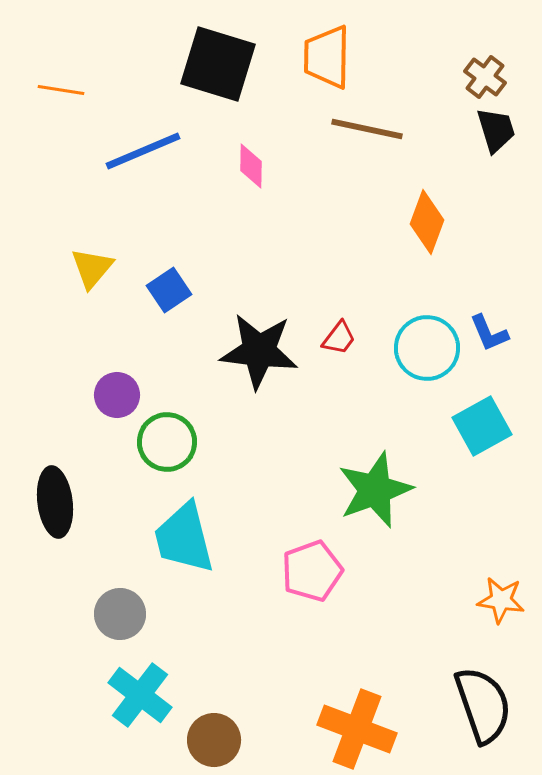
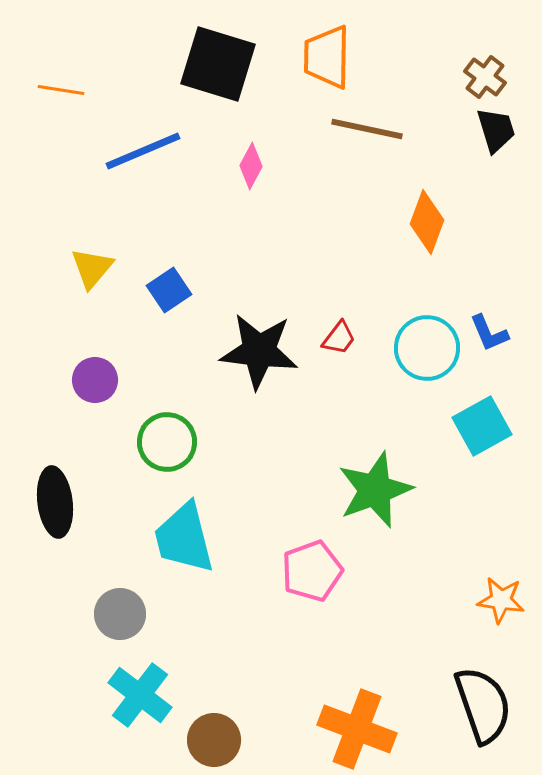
pink diamond: rotated 27 degrees clockwise
purple circle: moved 22 px left, 15 px up
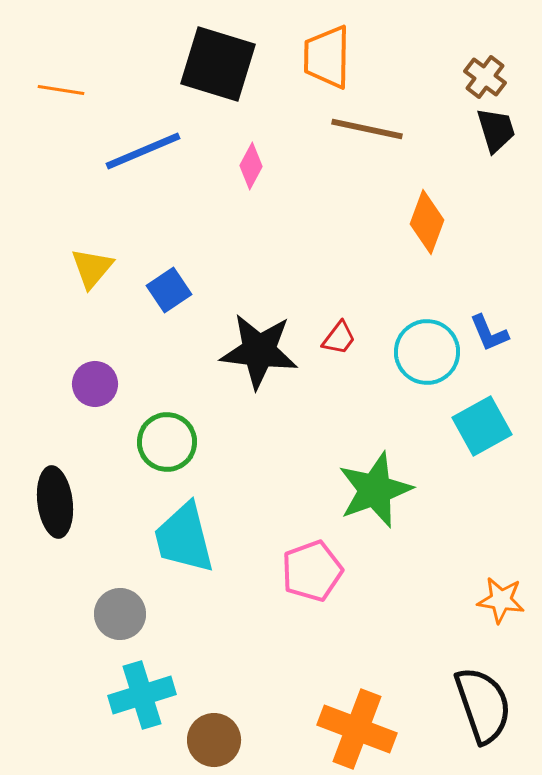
cyan circle: moved 4 px down
purple circle: moved 4 px down
cyan cross: moved 2 px right; rotated 36 degrees clockwise
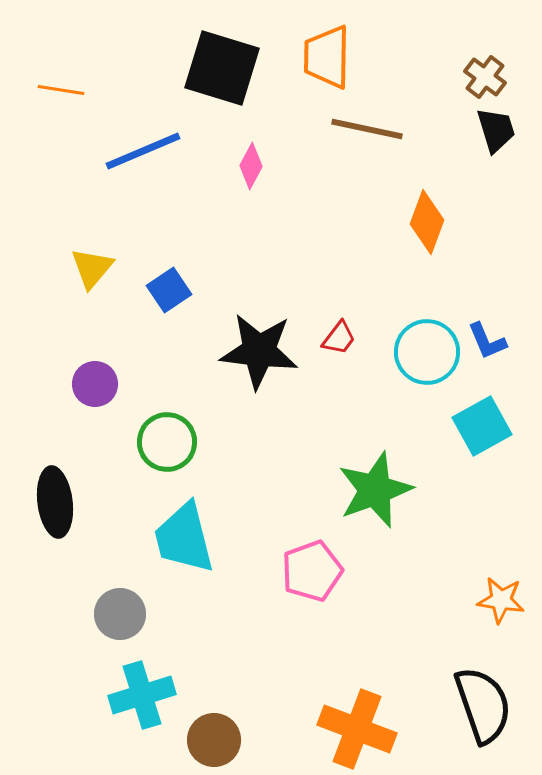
black square: moved 4 px right, 4 px down
blue L-shape: moved 2 px left, 8 px down
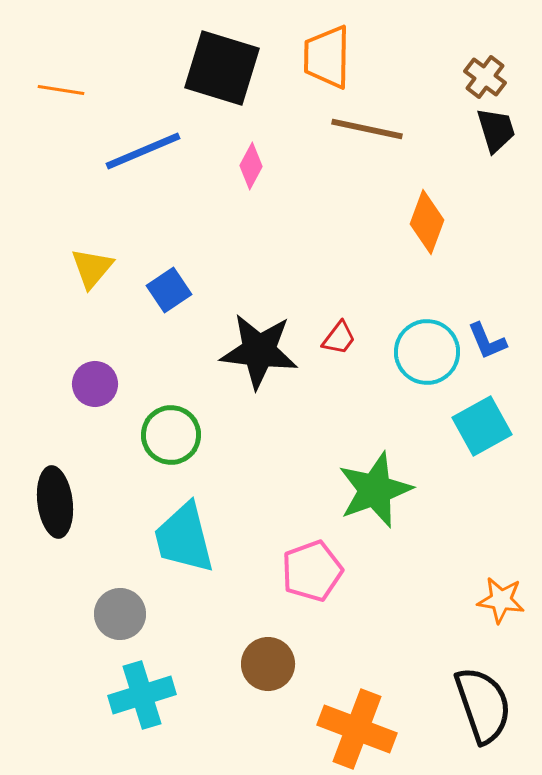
green circle: moved 4 px right, 7 px up
brown circle: moved 54 px right, 76 px up
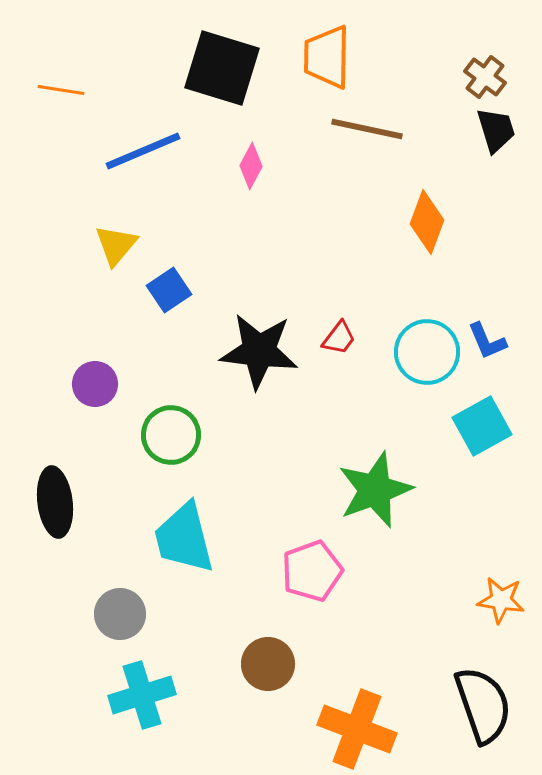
yellow triangle: moved 24 px right, 23 px up
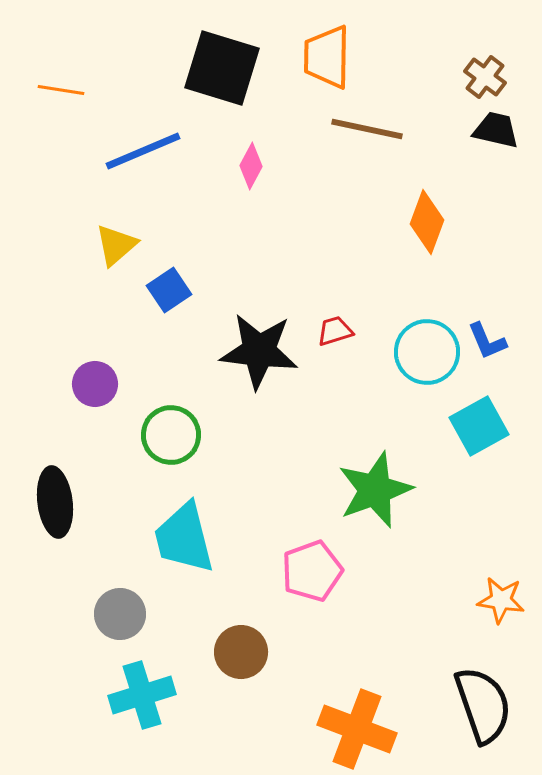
black trapezoid: rotated 60 degrees counterclockwise
yellow triangle: rotated 9 degrees clockwise
red trapezoid: moved 4 px left, 7 px up; rotated 144 degrees counterclockwise
cyan square: moved 3 px left
brown circle: moved 27 px left, 12 px up
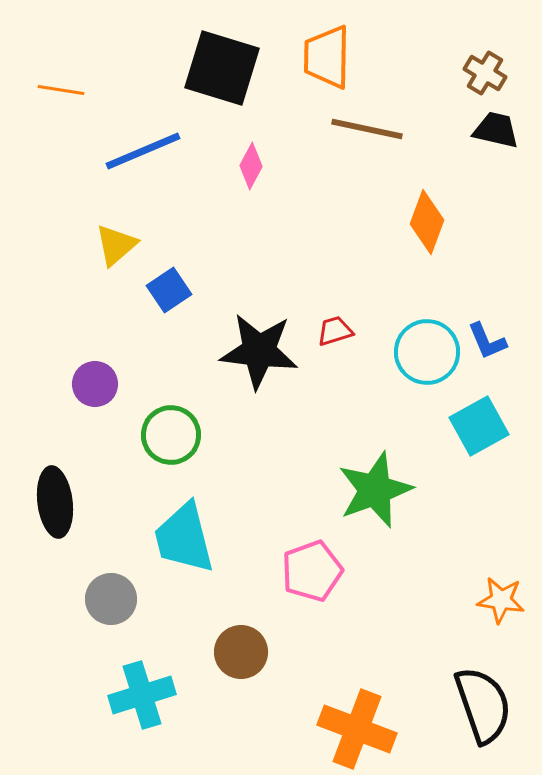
brown cross: moved 4 px up; rotated 6 degrees counterclockwise
gray circle: moved 9 px left, 15 px up
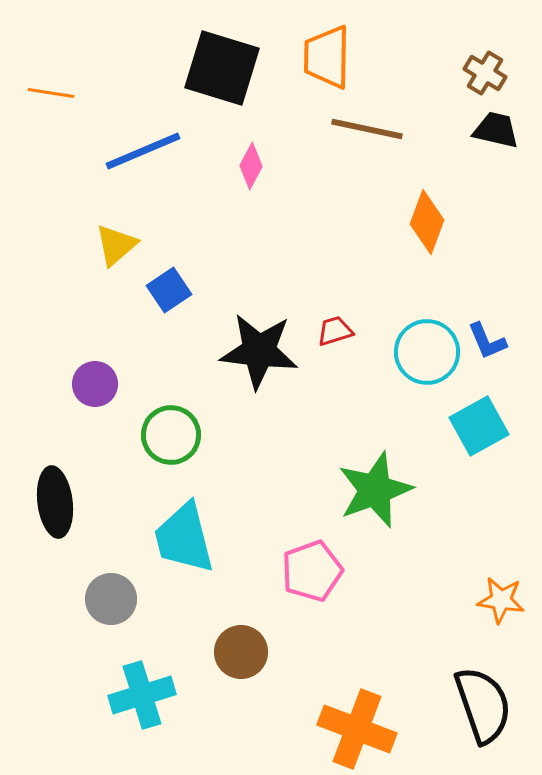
orange line: moved 10 px left, 3 px down
